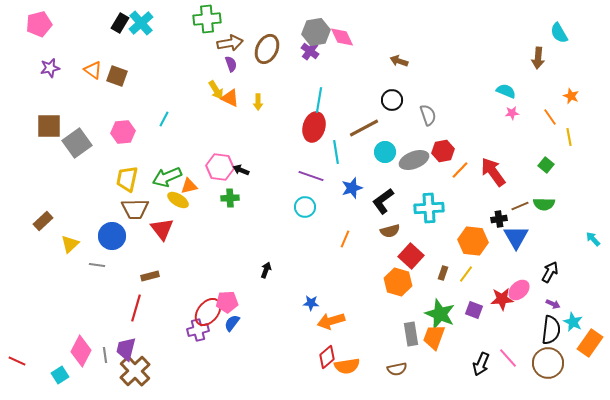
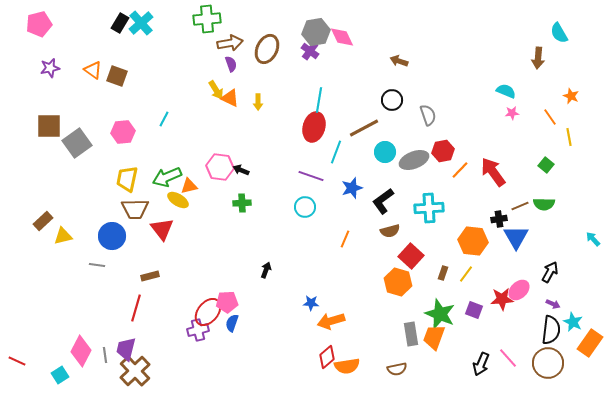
cyan line at (336, 152): rotated 30 degrees clockwise
green cross at (230, 198): moved 12 px right, 5 px down
yellow triangle at (70, 244): moved 7 px left, 8 px up; rotated 30 degrees clockwise
blue semicircle at (232, 323): rotated 18 degrees counterclockwise
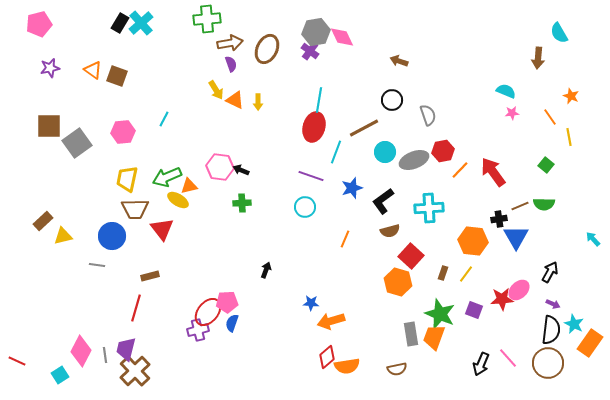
orange triangle at (230, 98): moved 5 px right, 2 px down
cyan star at (573, 322): moved 1 px right, 2 px down
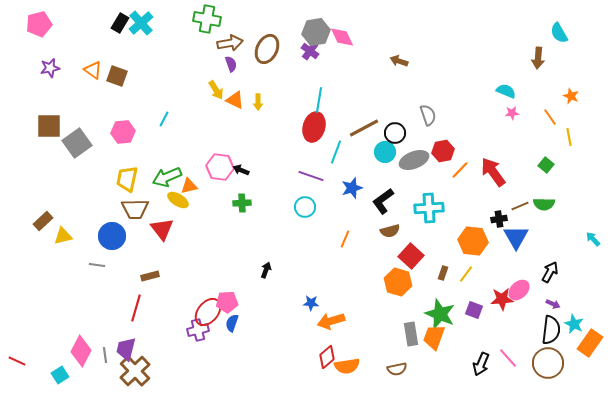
green cross at (207, 19): rotated 16 degrees clockwise
black circle at (392, 100): moved 3 px right, 33 px down
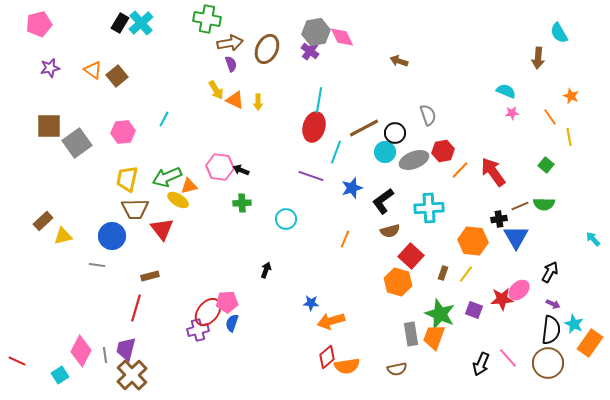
brown square at (117, 76): rotated 30 degrees clockwise
cyan circle at (305, 207): moved 19 px left, 12 px down
brown cross at (135, 371): moved 3 px left, 4 px down
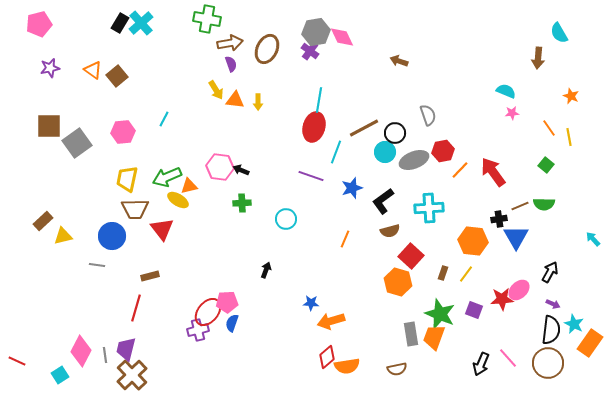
orange triangle at (235, 100): rotated 18 degrees counterclockwise
orange line at (550, 117): moved 1 px left, 11 px down
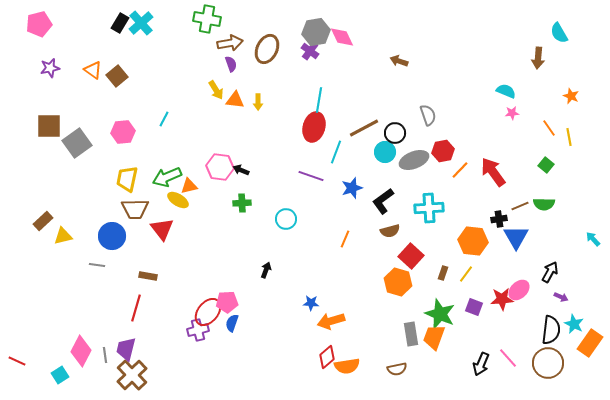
brown rectangle at (150, 276): moved 2 px left; rotated 24 degrees clockwise
purple arrow at (553, 304): moved 8 px right, 7 px up
purple square at (474, 310): moved 3 px up
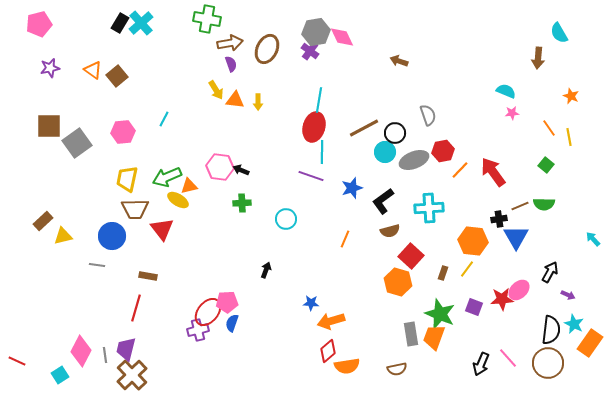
cyan line at (336, 152): moved 14 px left; rotated 20 degrees counterclockwise
yellow line at (466, 274): moved 1 px right, 5 px up
purple arrow at (561, 297): moved 7 px right, 2 px up
red diamond at (327, 357): moved 1 px right, 6 px up
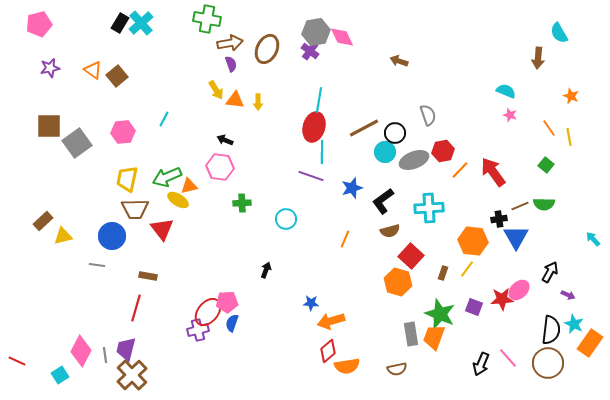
pink star at (512, 113): moved 2 px left, 2 px down; rotated 24 degrees clockwise
black arrow at (241, 170): moved 16 px left, 30 px up
